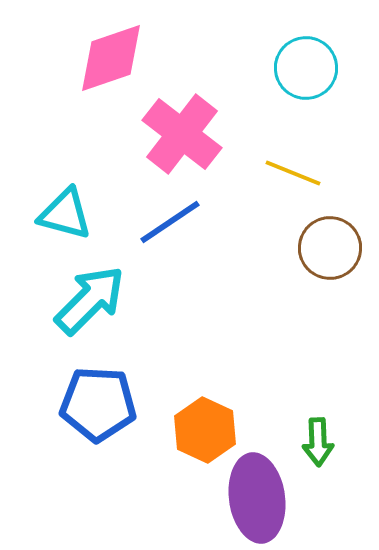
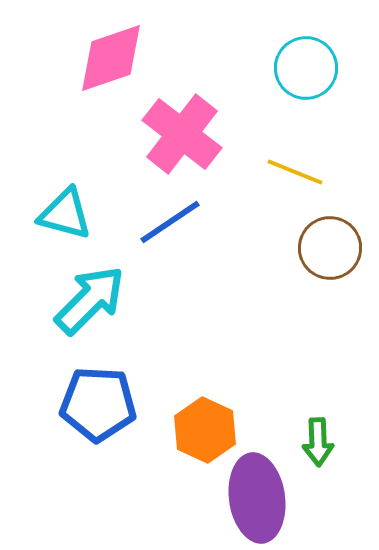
yellow line: moved 2 px right, 1 px up
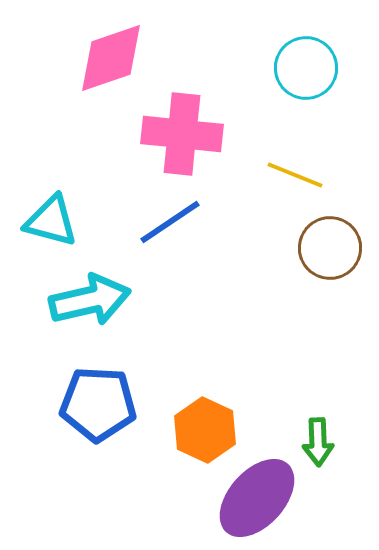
pink cross: rotated 32 degrees counterclockwise
yellow line: moved 3 px down
cyan triangle: moved 14 px left, 7 px down
cyan arrow: rotated 32 degrees clockwise
purple ellipse: rotated 50 degrees clockwise
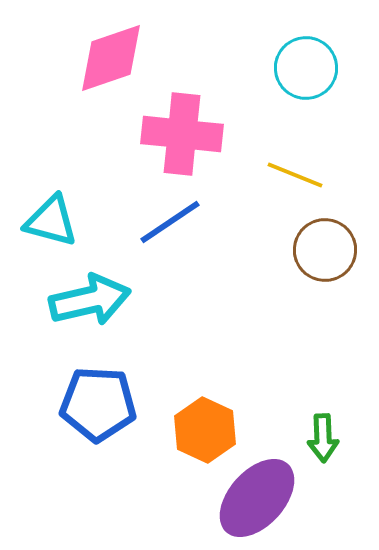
brown circle: moved 5 px left, 2 px down
green arrow: moved 5 px right, 4 px up
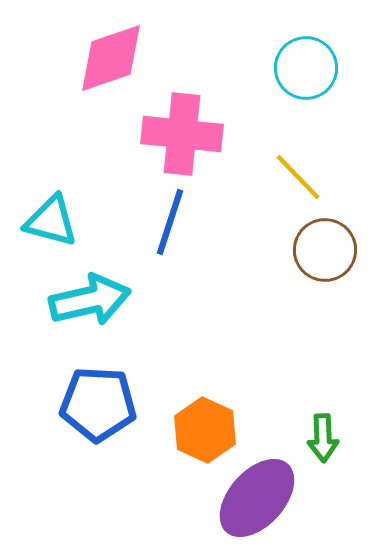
yellow line: moved 3 px right, 2 px down; rotated 24 degrees clockwise
blue line: rotated 38 degrees counterclockwise
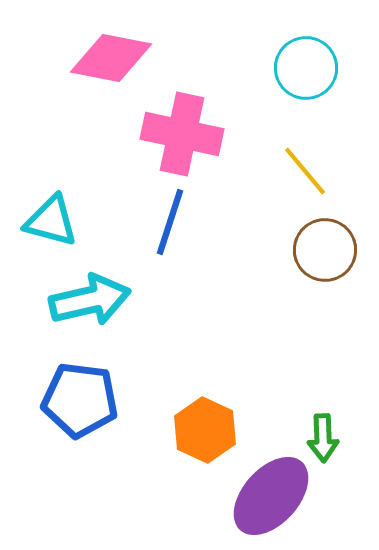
pink diamond: rotated 30 degrees clockwise
pink cross: rotated 6 degrees clockwise
yellow line: moved 7 px right, 6 px up; rotated 4 degrees clockwise
blue pentagon: moved 18 px left, 4 px up; rotated 4 degrees clockwise
purple ellipse: moved 14 px right, 2 px up
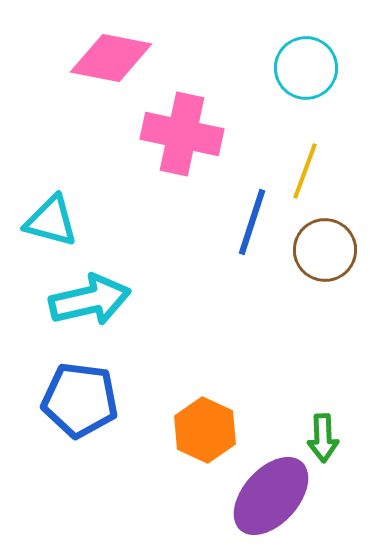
yellow line: rotated 60 degrees clockwise
blue line: moved 82 px right
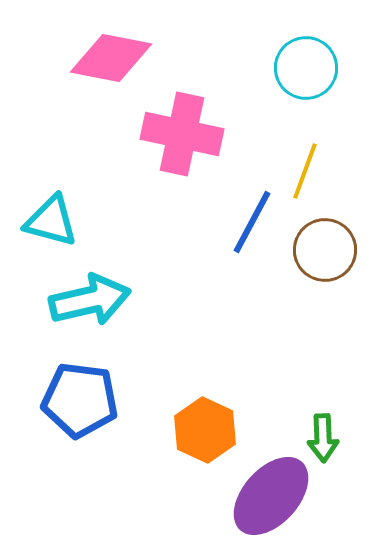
blue line: rotated 10 degrees clockwise
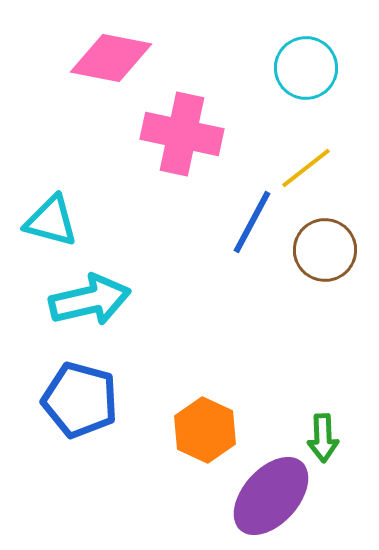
yellow line: moved 1 px right, 3 px up; rotated 32 degrees clockwise
blue pentagon: rotated 8 degrees clockwise
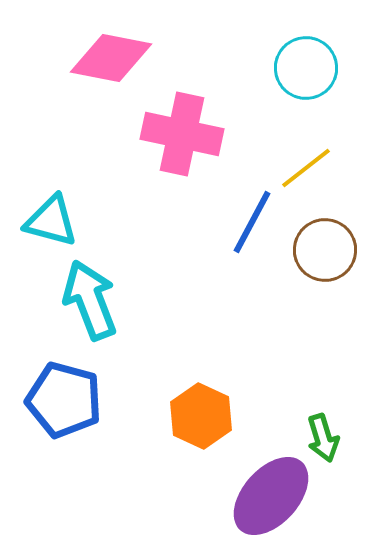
cyan arrow: rotated 98 degrees counterclockwise
blue pentagon: moved 16 px left
orange hexagon: moved 4 px left, 14 px up
green arrow: rotated 15 degrees counterclockwise
